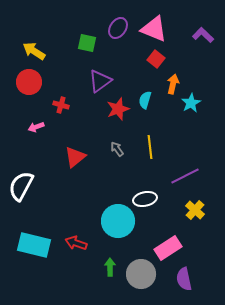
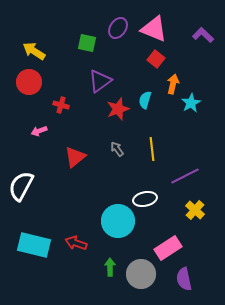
pink arrow: moved 3 px right, 4 px down
yellow line: moved 2 px right, 2 px down
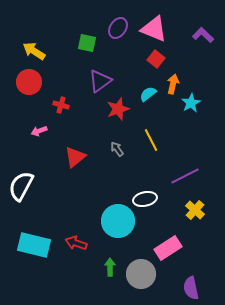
cyan semicircle: moved 3 px right, 6 px up; rotated 36 degrees clockwise
yellow line: moved 1 px left, 9 px up; rotated 20 degrees counterclockwise
purple semicircle: moved 7 px right, 9 px down
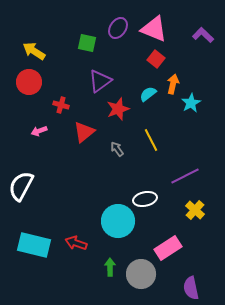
red triangle: moved 9 px right, 25 px up
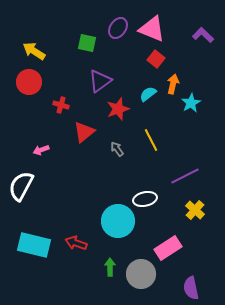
pink triangle: moved 2 px left
pink arrow: moved 2 px right, 19 px down
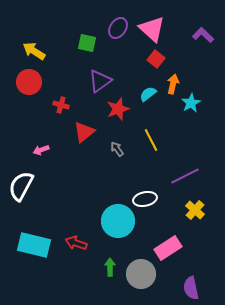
pink triangle: rotated 20 degrees clockwise
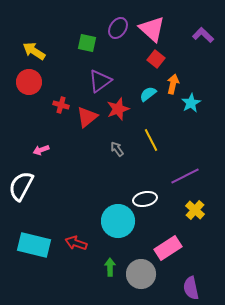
red triangle: moved 3 px right, 15 px up
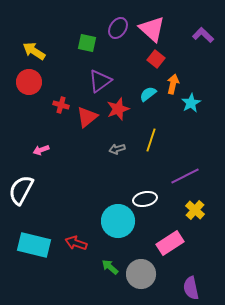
yellow line: rotated 45 degrees clockwise
gray arrow: rotated 70 degrees counterclockwise
white semicircle: moved 4 px down
pink rectangle: moved 2 px right, 5 px up
green arrow: rotated 48 degrees counterclockwise
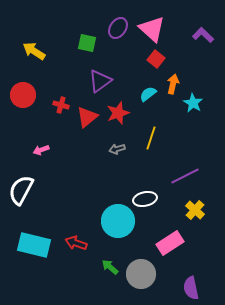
red circle: moved 6 px left, 13 px down
cyan star: moved 2 px right; rotated 12 degrees counterclockwise
red star: moved 4 px down
yellow line: moved 2 px up
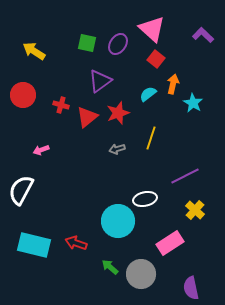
purple ellipse: moved 16 px down
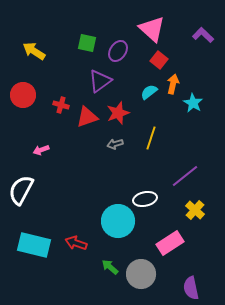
purple ellipse: moved 7 px down
red square: moved 3 px right, 1 px down
cyan semicircle: moved 1 px right, 2 px up
red triangle: rotated 20 degrees clockwise
gray arrow: moved 2 px left, 5 px up
purple line: rotated 12 degrees counterclockwise
